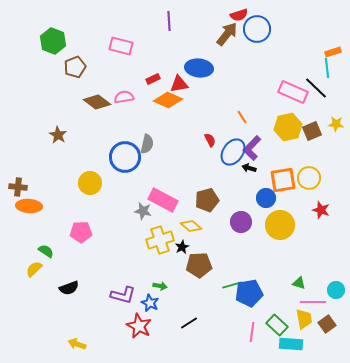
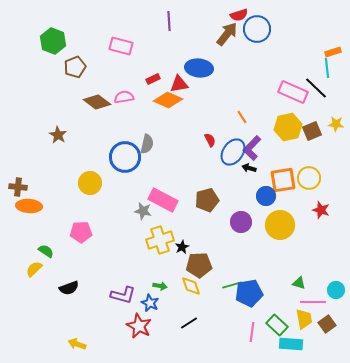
blue circle at (266, 198): moved 2 px up
yellow diamond at (191, 226): moved 60 px down; rotated 30 degrees clockwise
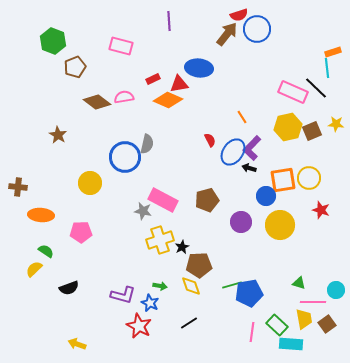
orange ellipse at (29, 206): moved 12 px right, 9 px down
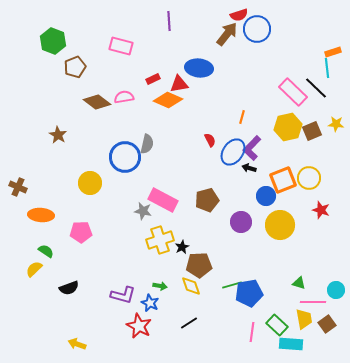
pink rectangle at (293, 92): rotated 20 degrees clockwise
orange line at (242, 117): rotated 48 degrees clockwise
orange square at (283, 180): rotated 12 degrees counterclockwise
brown cross at (18, 187): rotated 18 degrees clockwise
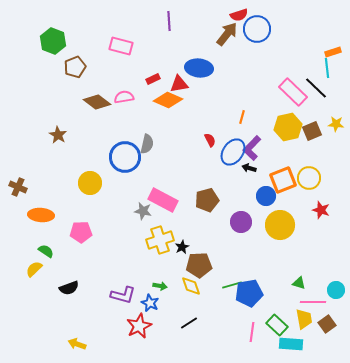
red star at (139, 326): rotated 20 degrees clockwise
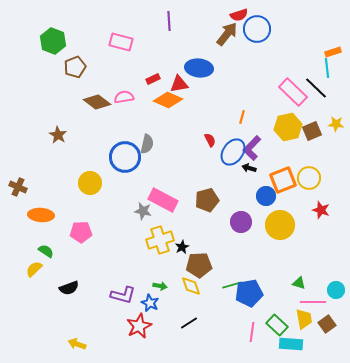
pink rectangle at (121, 46): moved 4 px up
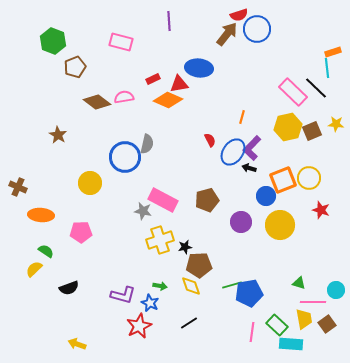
black star at (182, 247): moved 3 px right; rotated 16 degrees clockwise
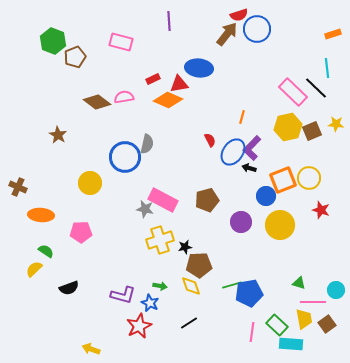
orange rectangle at (333, 52): moved 18 px up
brown pentagon at (75, 67): moved 10 px up
gray star at (143, 211): moved 2 px right, 2 px up
yellow arrow at (77, 344): moved 14 px right, 5 px down
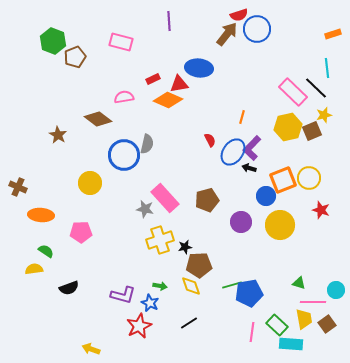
brown diamond at (97, 102): moved 1 px right, 17 px down
yellow star at (336, 124): moved 12 px left, 9 px up; rotated 21 degrees counterclockwise
blue circle at (125, 157): moved 1 px left, 2 px up
pink rectangle at (163, 200): moved 2 px right, 2 px up; rotated 20 degrees clockwise
yellow semicircle at (34, 269): rotated 36 degrees clockwise
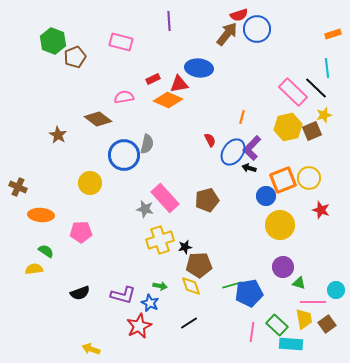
purple circle at (241, 222): moved 42 px right, 45 px down
black semicircle at (69, 288): moved 11 px right, 5 px down
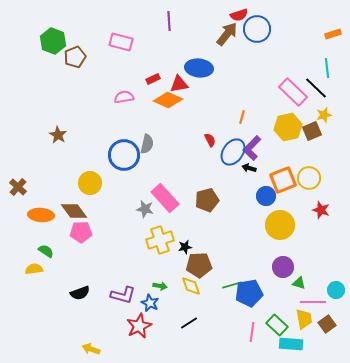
brown diamond at (98, 119): moved 24 px left, 92 px down; rotated 16 degrees clockwise
brown cross at (18, 187): rotated 18 degrees clockwise
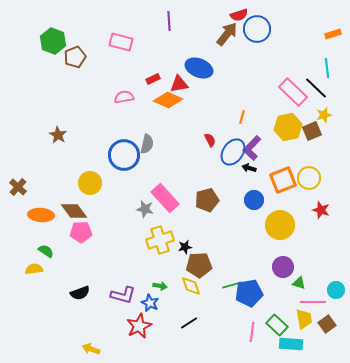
blue ellipse at (199, 68): rotated 16 degrees clockwise
blue circle at (266, 196): moved 12 px left, 4 px down
